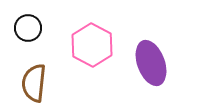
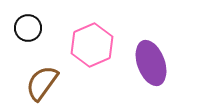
pink hexagon: rotated 9 degrees clockwise
brown semicircle: moved 8 px right; rotated 30 degrees clockwise
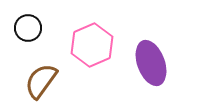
brown semicircle: moved 1 px left, 2 px up
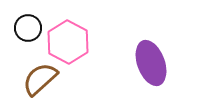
pink hexagon: moved 24 px left, 3 px up; rotated 9 degrees counterclockwise
brown semicircle: moved 1 px left, 2 px up; rotated 12 degrees clockwise
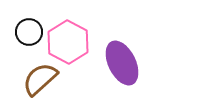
black circle: moved 1 px right, 4 px down
purple ellipse: moved 29 px left; rotated 6 degrees counterclockwise
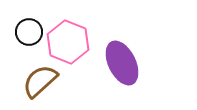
pink hexagon: rotated 6 degrees counterclockwise
brown semicircle: moved 2 px down
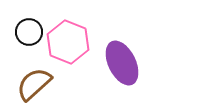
brown semicircle: moved 6 px left, 3 px down
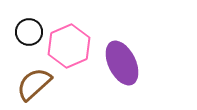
pink hexagon: moved 1 px right, 4 px down; rotated 15 degrees clockwise
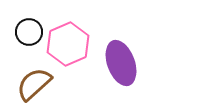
pink hexagon: moved 1 px left, 2 px up
purple ellipse: moved 1 px left; rotated 6 degrees clockwise
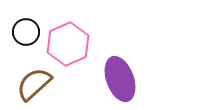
black circle: moved 3 px left
purple ellipse: moved 1 px left, 16 px down
